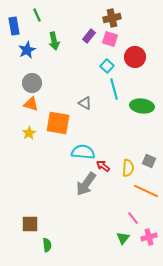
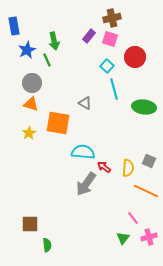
green line: moved 10 px right, 45 px down
green ellipse: moved 2 px right, 1 px down
red arrow: moved 1 px right, 1 px down
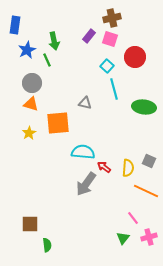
blue rectangle: moved 1 px right, 1 px up; rotated 18 degrees clockwise
gray triangle: rotated 16 degrees counterclockwise
orange square: rotated 15 degrees counterclockwise
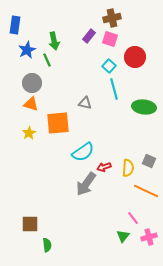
cyan square: moved 2 px right
cyan semicircle: rotated 140 degrees clockwise
red arrow: rotated 56 degrees counterclockwise
green triangle: moved 2 px up
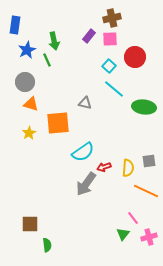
pink square: rotated 21 degrees counterclockwise
gray circle: moved 7 px left, 1 px up
cyan line: rotated 35 degrees counterclockwise
gray square: rotated 32 degrees counterclockwise
green triangle: moved 2 px up
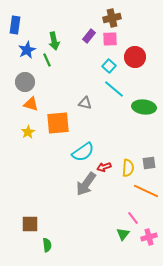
yellow star: moved 1 px left, 1 px up
gray square: moved 2 px down
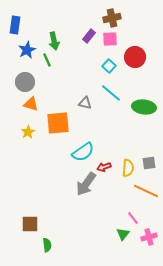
cyan line: moved 3 px left, 4 px down
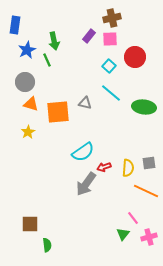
orange square: moved 11 px up
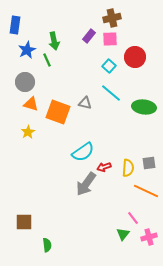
orange square: rotated 25 degrees clockwise
brown square: moved 6 px left, 2 px up
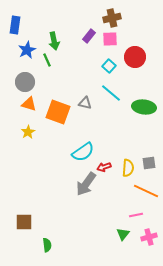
orange triangle: moved 2 px left
pink line: moved 3 px right, 3 px up; rotated 64 degrees counterclockwise
